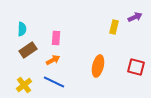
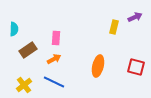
cyan semicircle: moved 8 px left
orange arrow: moved 1 px right, 1 px up
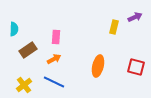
pink rectangle: moved 1 px up
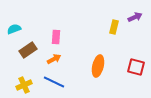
cyan semicircle: rotated 112 degrees counterclockwise
yellow cross: rotated 14 degrees clockwise
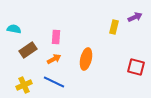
cyan semicircle: rotated 32 degrees clockwise
orange ellipse: moved 12 px left, 7 px up
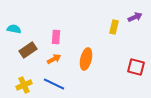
blue line: moved 2 px down
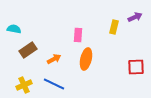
pink rectangle: moved 22 px right, 2 px up
red square: rotated 18 degrees counterclockwise
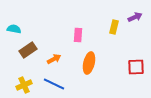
orange ellipse: moved 3 px right, 4 px down
